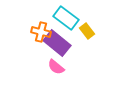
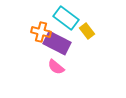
purple rectangle: rotated 12 degrees counterclockwise
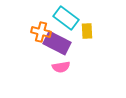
yellow rectangle: rotated 35 degrees clockwise
pink semicircle: moved 5 px right; rotated 48 degrees counterclockwise
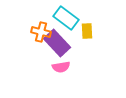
purple rectangle: rotated 20 degrees clockwise
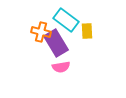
cyan rectangle: moved 2 px down
purple rectangle: moved 1 px left; rotated 12 degrees clockwise
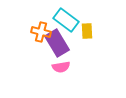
purple rectangle: moved 1 px right
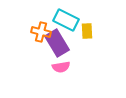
cyan rectangle: rotated 10 degrees counterclockwise
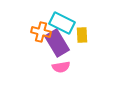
cyan rectangle: moved 4 px left, 3 px down
yellow rectangle: moved 5 px left, 4 px down
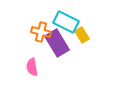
cyan rectangle: moved 4 px right, 1 px up
yellow rectangle: rotated 28 degrees counterclockwise
pink semicircle: moved 29 px left; rotated 90 degrees clockwise
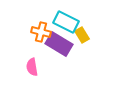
purple rectangle: moved 2 px right, 1 px down; rotated 28 degrees counterclockwise
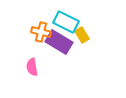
purple rectangle: moved 2 px up
